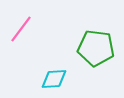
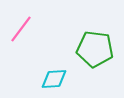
green pentagon: moved 1 px left, 1 px down
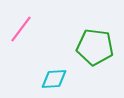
green pentagon: moved 2 px up
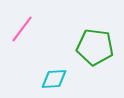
pink line: moved 1 px right
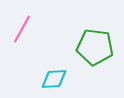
pink line: rotated 8 degrees counterclockwise
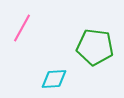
pink line: moved 1 px up
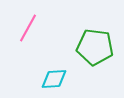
pink line: moved 6 px right
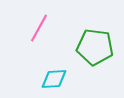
pink line: moved 11 px right
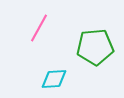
green pentagon: rotated 12 degrees counterclockwise
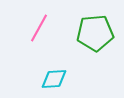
green pentagon: moved 14 px up
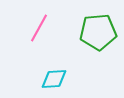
green pentagon: moved 3 px right, 1 px up
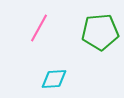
green pentagon: moved 2 px right
